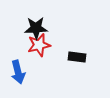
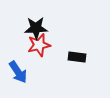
blue arrow: rotated 20 degrees counterclockwise
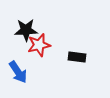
black star: moved 10 px left, 2 px down
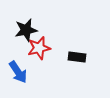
black star: rotated 10 degrees counterclockwise
red star: moved 3 px down
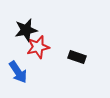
red star: moved 1 px left, 1 px up
black rectangle: rotated 12 degrees clockwise
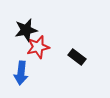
black rectangle: rotated 18 degrees clockwise
blue arrow: moved 3 px right, 1 px down; rotated 40 degrees clockwise
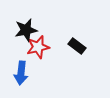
black rectangle: moved 11 px up
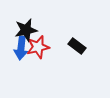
blue arrow: moved 25 px up
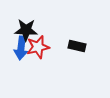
black star: rotated 15 degrees clockwise
black rectangle: rotated 24 degrees counterclockwise
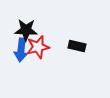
blue arrow: moved 2 px down
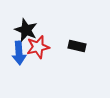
black star: rotated 20 degrees clockwise
blue arrow: moved 2 px left, 3 px down; rotated 10 degrees counterclockwise
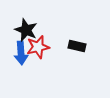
blue arrow: moved 2 px right
